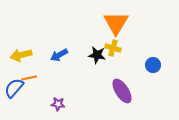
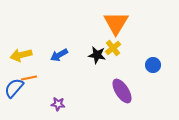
yellow cross: rotated 35 degrees clockwise
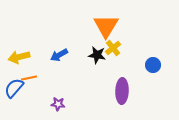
orange triangle: moved 10 px left, 3 px down
yellow arrow: moved 2 px left, 2 px down
purple ellipse: rotated 35 degrees clockwise
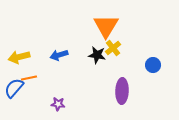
blue arrow: rotated 12 degrees clockwise
